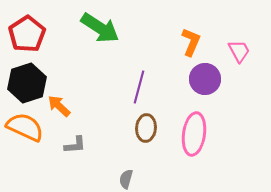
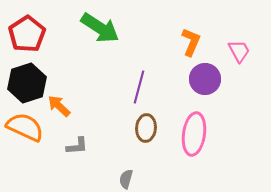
gray L-shape: moved 2 px right, 1 px down
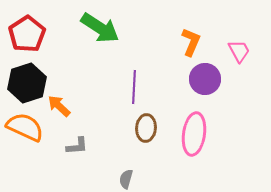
purple line: moved 5 px left; rotated 12 degrees counterclockwise
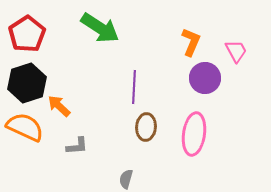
pink trapezoid: moved 3 px left
purple circle: moved 1 px up
brown ellipse: moved 1 px up
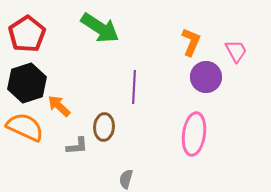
purple circle: moved 1 px right, 1 px up
brown ellipse: moved 42 px left
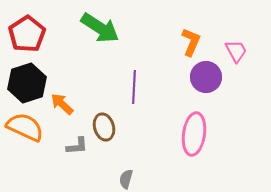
orange arrow: moved 3 px right, 2 px up
brown ellipse: rotated 20 degrees counterclockwise
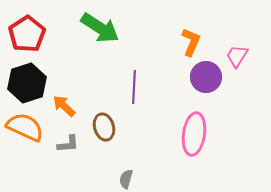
pink trapezoid: moved 1 px right, 5 px down; rotated 120 degrees counterclockwise
orange arrow: moved 2 px right, 2 px down
gray L-shape: moved 9 px left, 2 px up
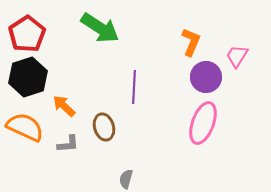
black hexagon: moved 1 px right, 6 px up
pink ellipse: moved 9 px right, 11 px up; rotated 12 degrees clockwise
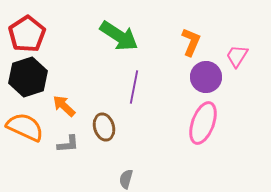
green arrow: moved 19 px right, 8 px down
purple line: rotated 8 degrees clockwise
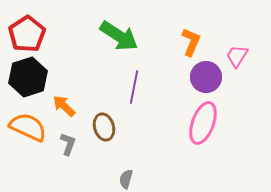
orange semicircle: moved 3 px right
gray L-shape: rotated 65 degrees counterclockwise
